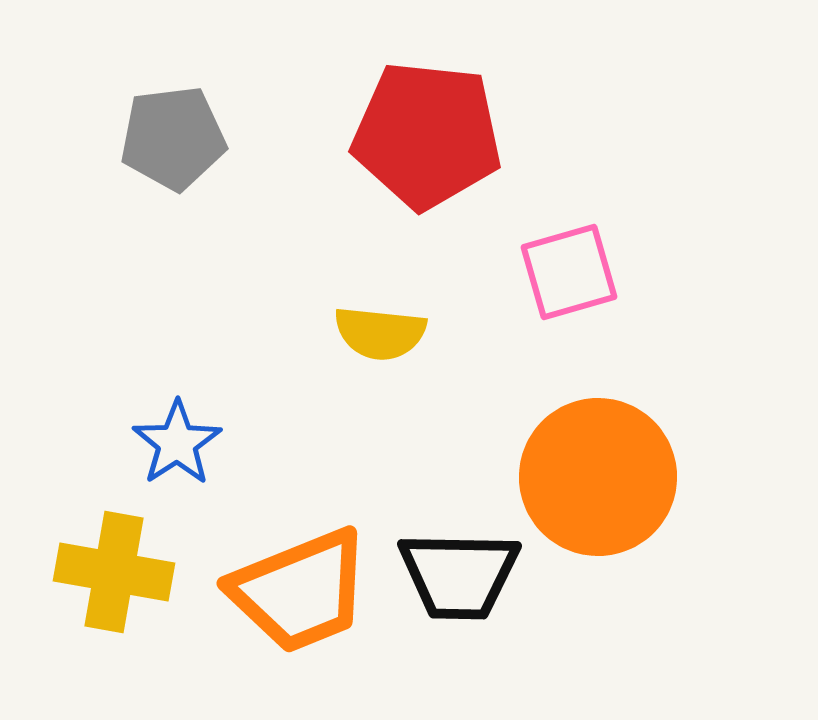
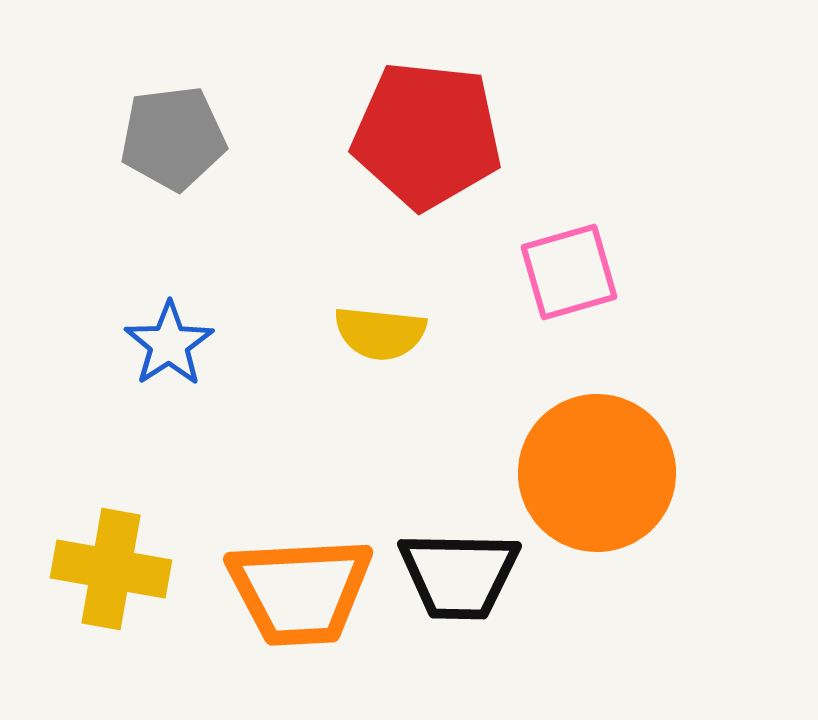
blue star: moved 8 px left, 99 px up
orange circle: moved 1 px left, 4 px up
yellow cross: moved 3 px left, 3 px up
orange trapezoid: rotated 19 degrees clockwise
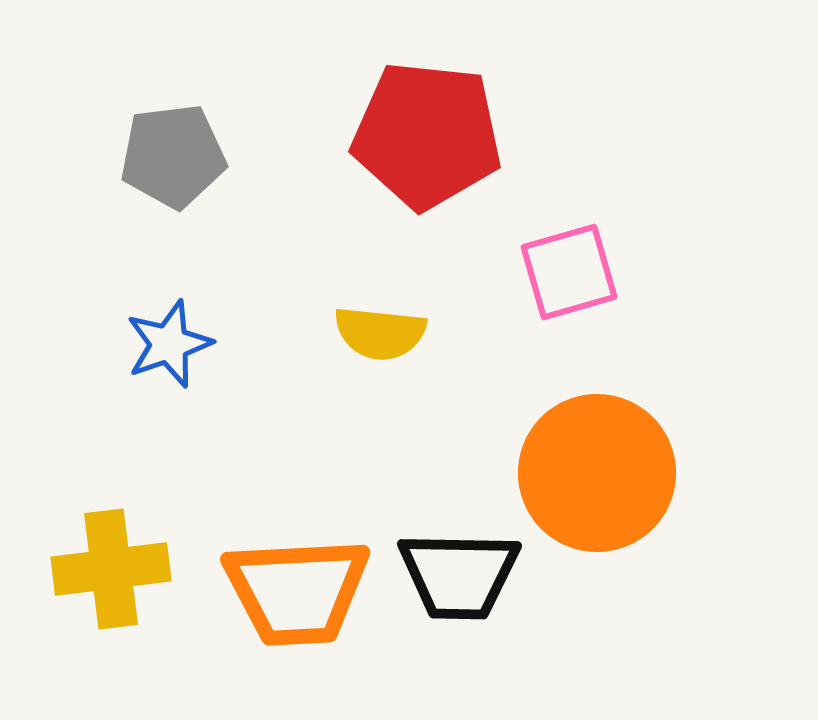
gray pentagon: moved 18 px down
blue star: rotated 14 degrees clockwise
yellow cross: rotated 17 degrees counterclockwise
orange trapezoid: moved 3 px left
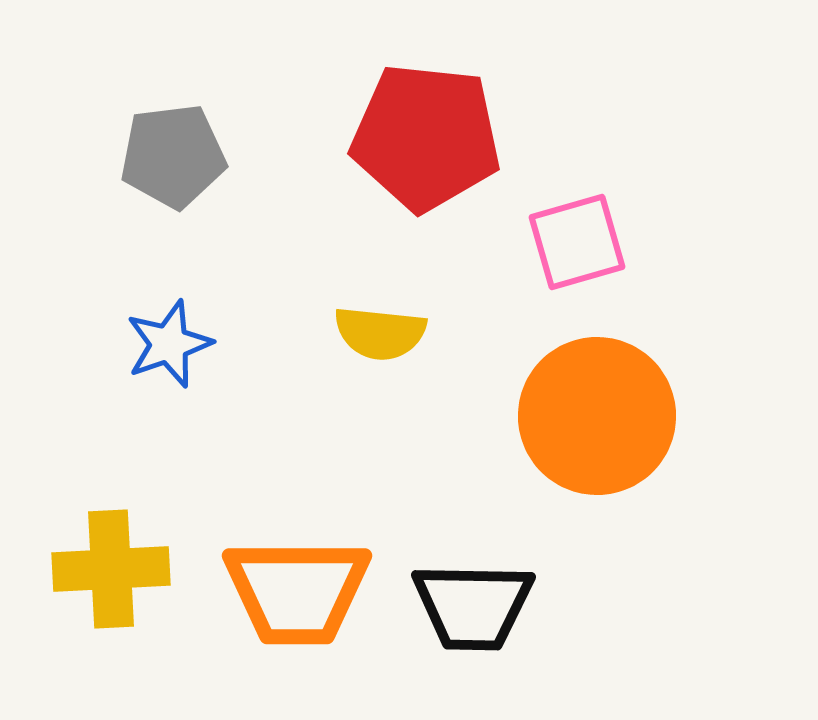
red pentagon: moved 1 px left, 2 px down
pink square: moved 8 px right, 30 px up
orange circle: moved 57 px up
yellow cross: rotated 4 degrees clockwise
black trapezoid: moved 14 px right, 31 px down
orange trapezoid: rotated 3 degrees clockwise
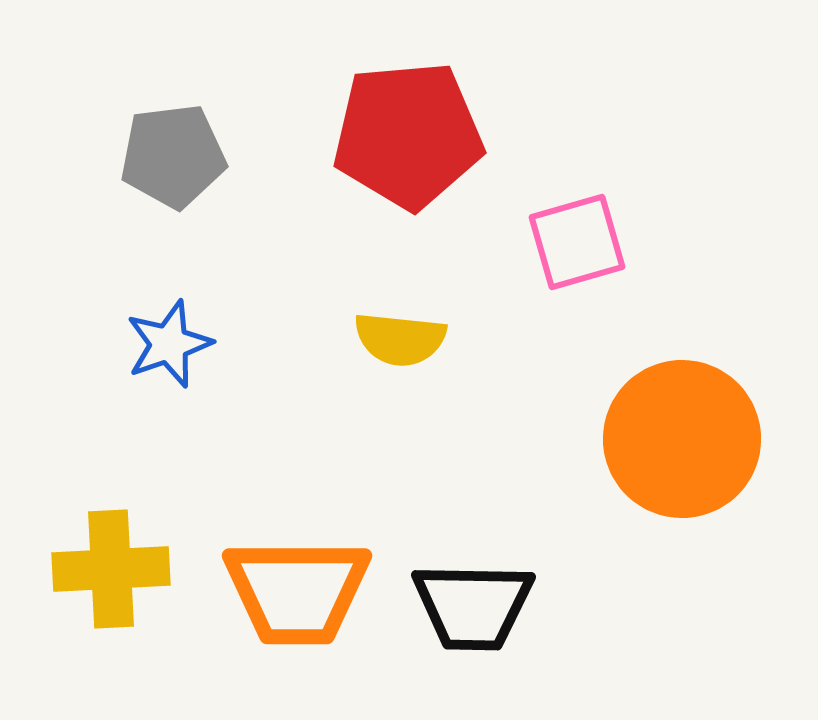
red pentagon: moved 18 px left, 2 px up; rotated 11 degrees counterclockwise
yellow semicircle: moved 20 px right, 6 px down
orange circle: moved 85 px right, 23 px down
